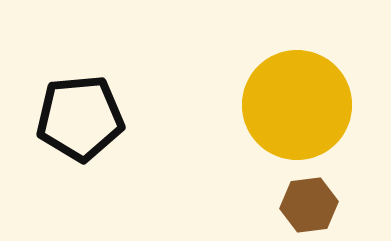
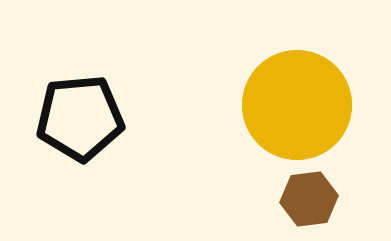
brown hexagon: moved 6 px up
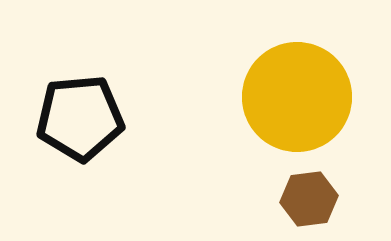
yellow circle: moved 8 px up
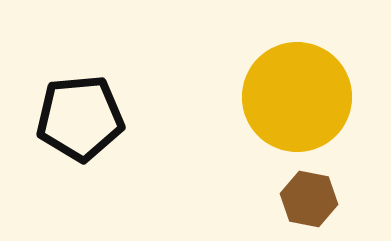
brown hexagon: rotated 18 degrees clockwise
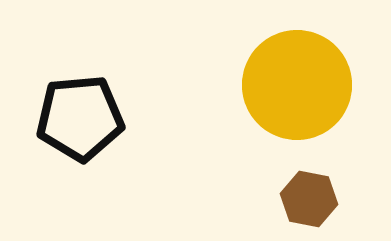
yellow circle: moved 12 px up
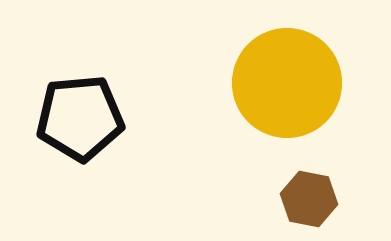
yellow circle: moved 10 px left, 2 px up
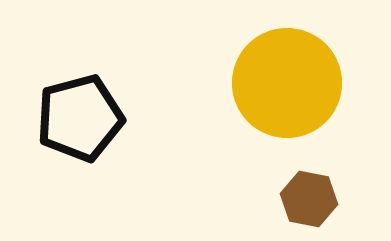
black pentagon: rotated 10 degrees counterclockwise
